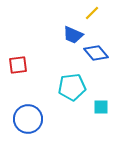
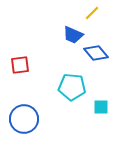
red square: moved 2 px right
cyan pentagon: rotated 12 degrees clockwise
blue circle: moved 4 px left
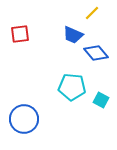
red square: moved 31 px up
cyan square: moved 7 px up; rotated 28 degrees clockwise
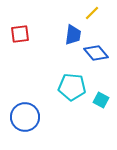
blue trapezoid: rotated 105 degrees counterclockwise
blue circle: moved 1 px right, 2 px up
